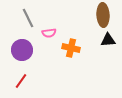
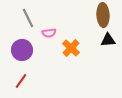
orange cross: rotated 30 degrees clockwise
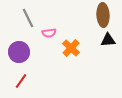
purple circle: moved 3 px left, 2 px down
